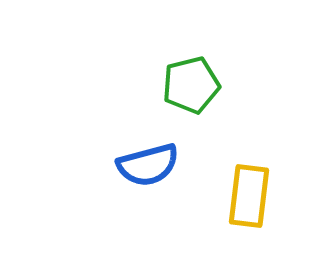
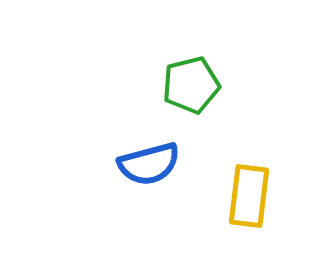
blue semicircle: moved 1 px right, 1 px up
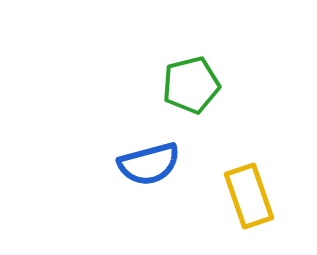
yellow rectangle: rotated 26 degrees counterclockwise
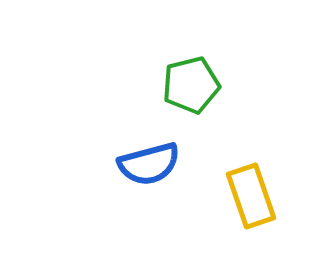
yellow rectangle: moved 2 px right
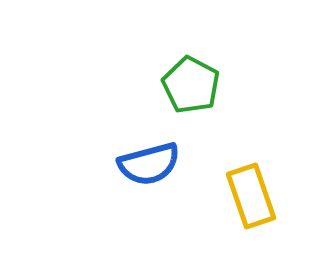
green pentagon: rotated 30 degrees counterclockwise
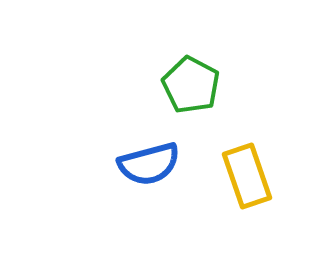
yellow rectangle: moved 4 px left, 20 px up
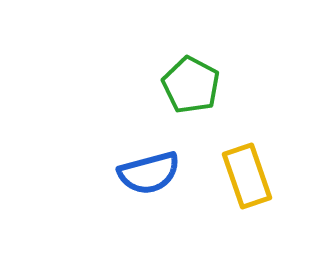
blue semicircle: moved 9 px down
